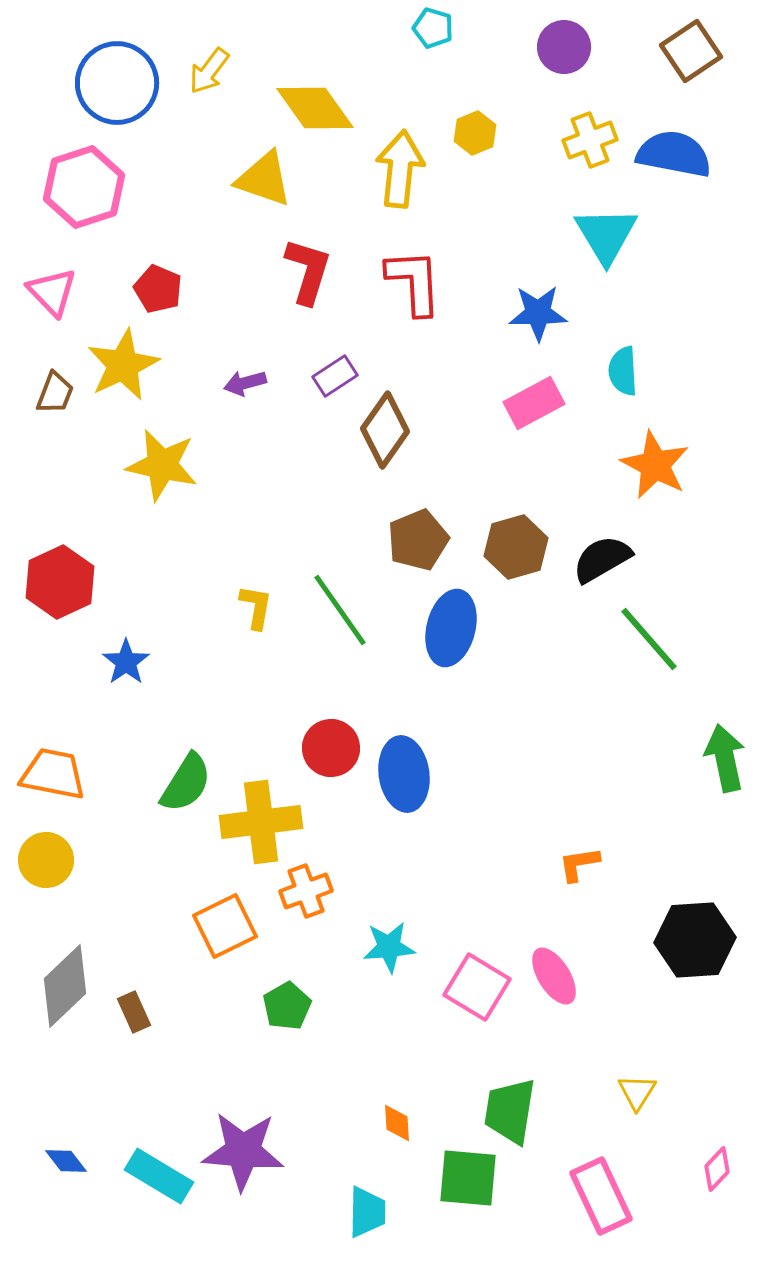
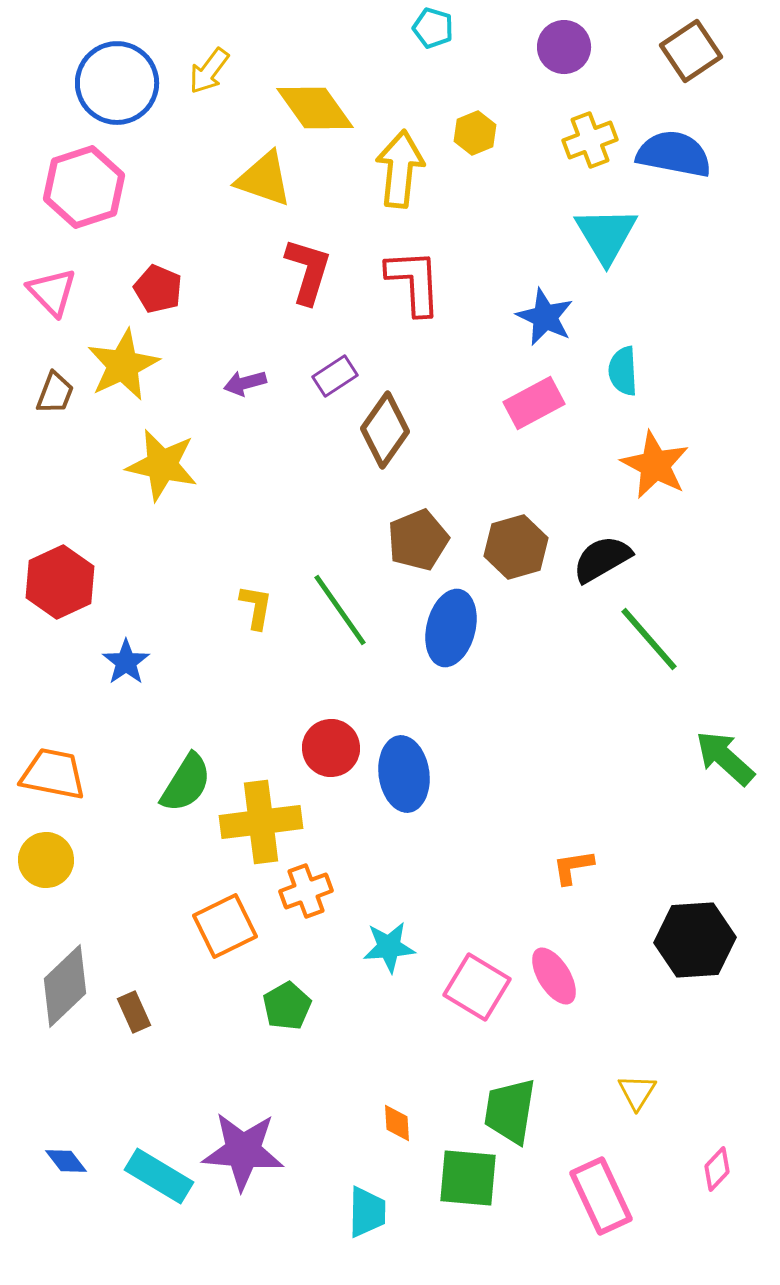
blue star at (538, 313): moved 7 px right, 4 px down; rotated 26 degrees clockwise
green arrow at (725, 758): rotated 36 degrees counterclockwise
orange L-shape at (579, 864): moved 6 px left, 3 px down
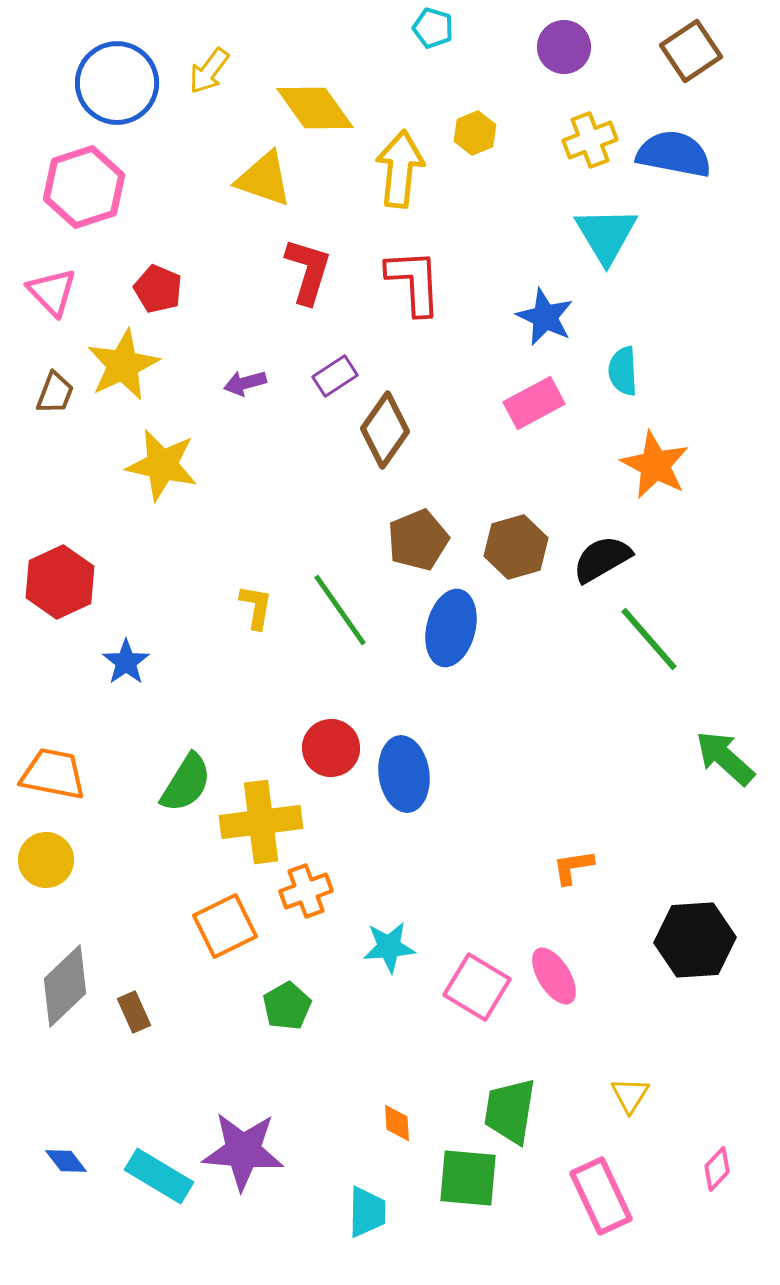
yellow triangle at (637, 1092): moved 7 px left, 3 px down
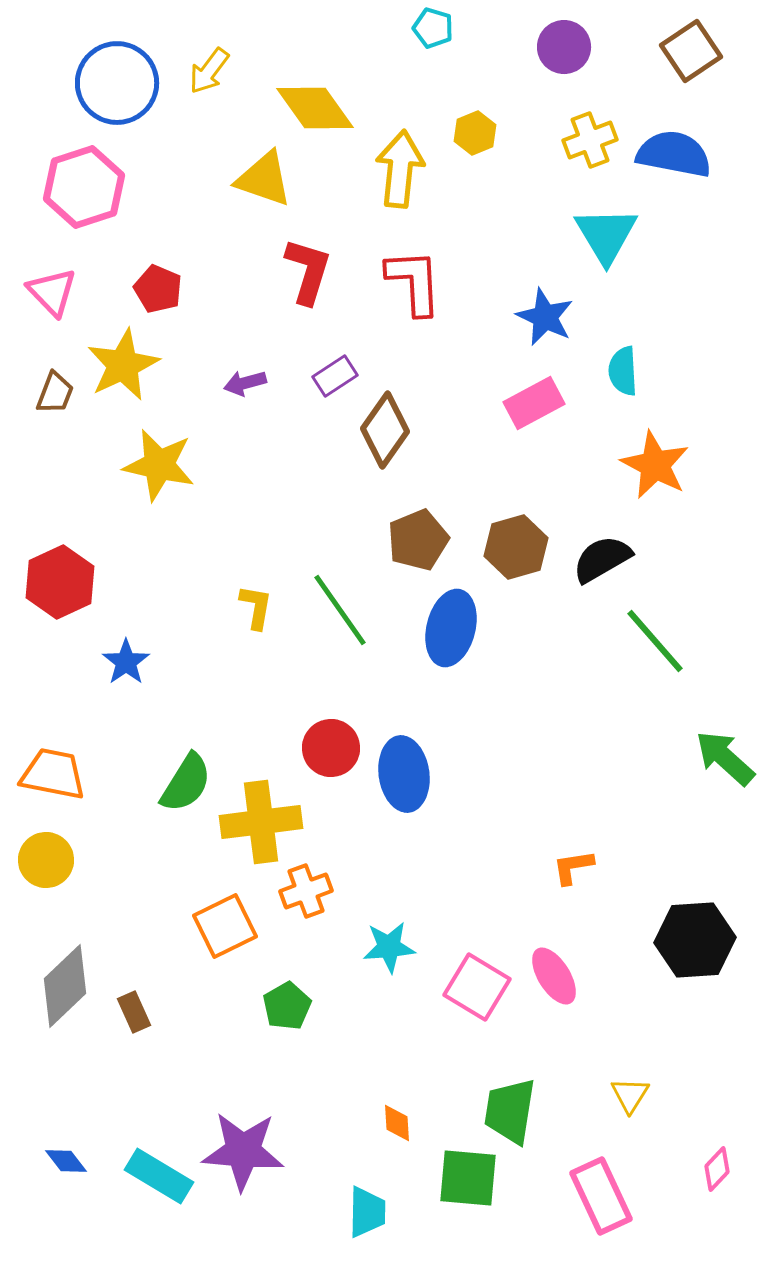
yellow star at (162, 465): moved 3 px left
green line at (649, 639): moved 6 px right, 2 px down
